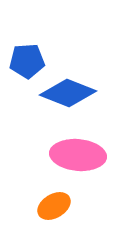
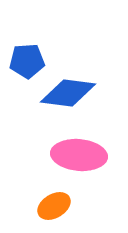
blue diamond: rotated 14 degrees counterclockwise
pink ellipse: moved 1 px right
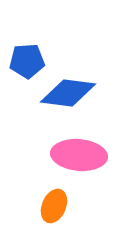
orange ellipse: rotated 36 degrees counterclockwise
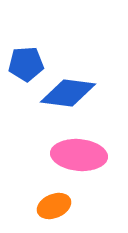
blue pentagon: moved 1 px left, 3 px down
orange ellipse: rotated 44 degrees clockwise
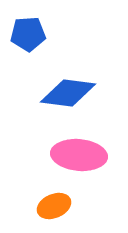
blue pentagon: moved 2 px right, 30 px up
